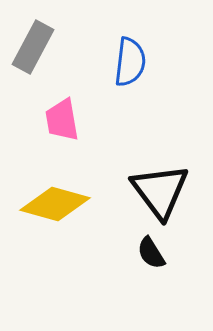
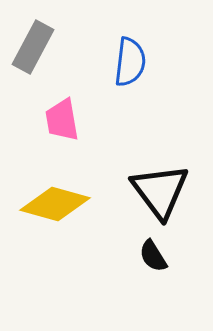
black semicircle: moved 2 px right, 3 px down
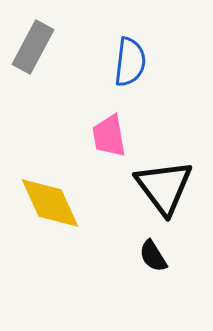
pink trapezoid: moved 47 px right, 16 px down
black triangle: moved 4 px right, 4 px up
yellow diamond: moved 5 px left, 1 px up; rotated 50 degrees clockwise
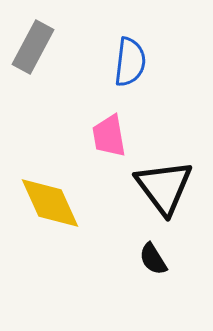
black semicircle: moved 3 px down
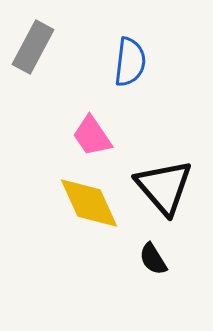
pink trapezoid: moved 17 px left; rotated 24 degrees counterclockwise
black triangle: rotated 4 degrees counterclockwise
yellow diamond: moved 39 px right
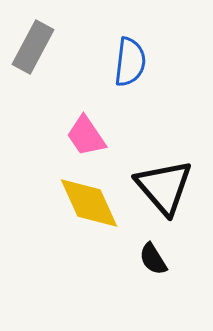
pink trapezoid: moved 6 px left
